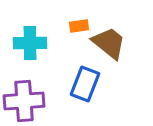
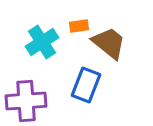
cyan cross: moved 12 px right, 1 px up; rotated 32 degrees counterclockwise
blue rectangle: moved 1 px right, 1 px down
purple cross: moved 2 px right
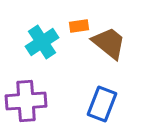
blue rectangle: moved 16 px right, 19 px down
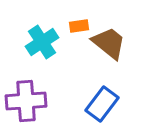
blue rectangle: rotated 16 degrees clockwise
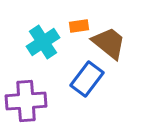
cyan cross: moved 1 px right
blue rectangle: moved 15 px left, 25 px up
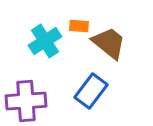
orange rectangle: rotated 12 degrees clockwise
cyan cross: moved 2 px right, 1 px up
blue rectangle: moved 4 px right, 12 px down
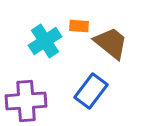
brown trapezoid: moved 2 px right
